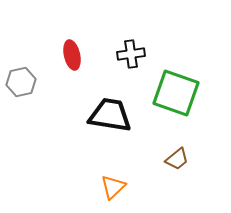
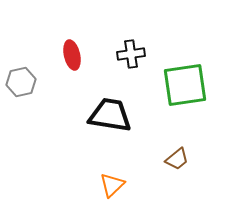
green square: moved 9 px right, 8 px up; rotated 27 degrees counterclockwise
orange triangle: moved 1 px left, 2 px up
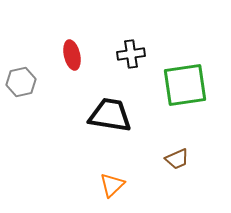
brown trapezoid: rotated 15 degrees clockwise
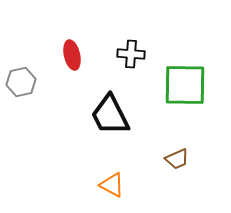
black cross: rotated 12 degrees clockwise
green square: rotated 9 degrees clockwise
black trapezoid: rotated 126 degrees counterclockwise
orange triangle: rotated 48 degrees counterclockwise
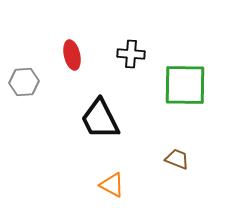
gray hexagon: moved 3 px right; rotated 8 degrees clockwise
black trapezoid: moved 10 px left, 4 px down
brown trapezoid: rotated 135 degrees counterclockwise
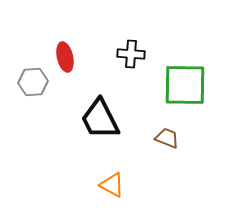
red ellipse: moved 7 px left, 2 px down
gray hexagon: moved 9 px right
brown trapezoid: moved 10 px left, 21 px up
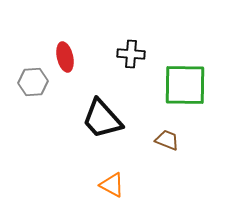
black trapezoid: moved 2 px right; rotated 15 degrees counterclockwise
brown trapezoid: moved 2 px down
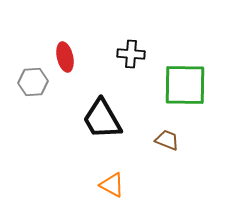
black trapezoid: rotated 12 degrees clockwise
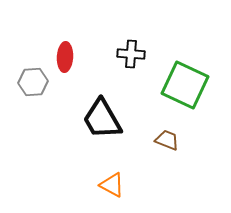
red ellipse: rotated 16 degrees clockwise
green square: rotated 24 degrees clockwise
